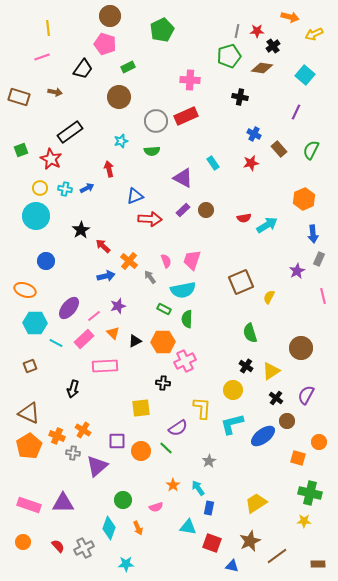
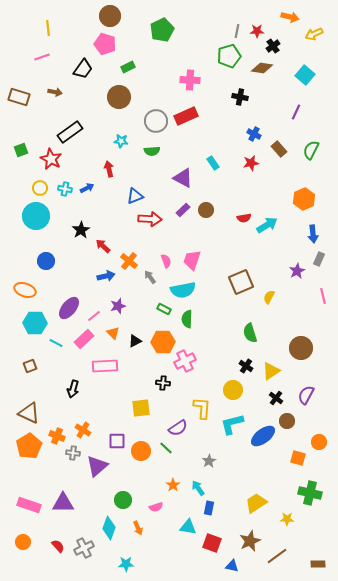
cyan star at (121, 141): rotated 24 degrees clockwise
yellow star at (304, 521): moved 17 px left, 2 px up
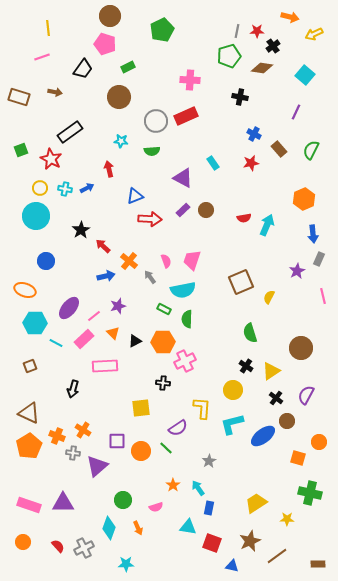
cyan arrow at (267, 225): rotated 35 degrees counterclockwise
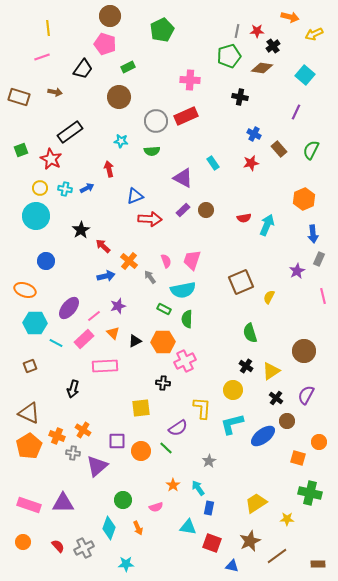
brown circle at (301, 348): moved 3 px right, 3 px down
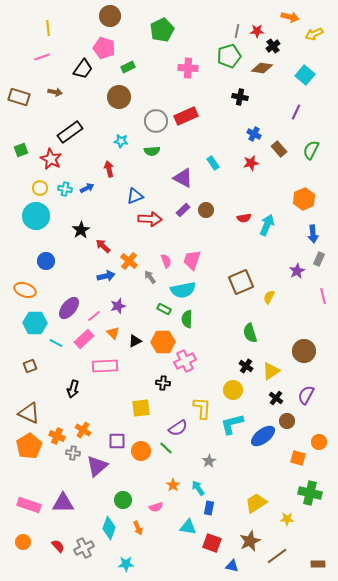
pink pentagon at (105, 44): moved 1 px left, 4 px down
pink cross at (190, 80): moved 2 px left, 12 px up
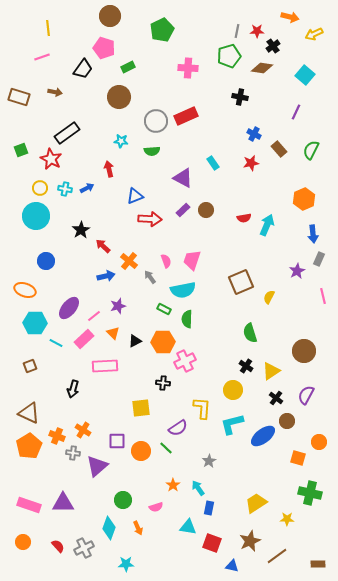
black rectangle at (70, 132): moved 3 px left, 1 px down
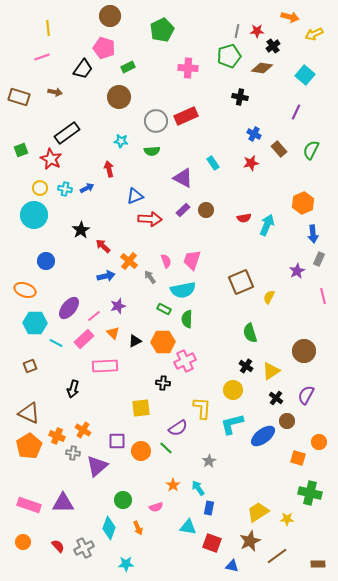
orange hexagon at (304, 199): moved 1 px left, 4 px down
cyan circle at (36, 216): moved 2 px left, 1 px up
yellow trapezoid at (256, 503): moved 2 px right, 9 px down
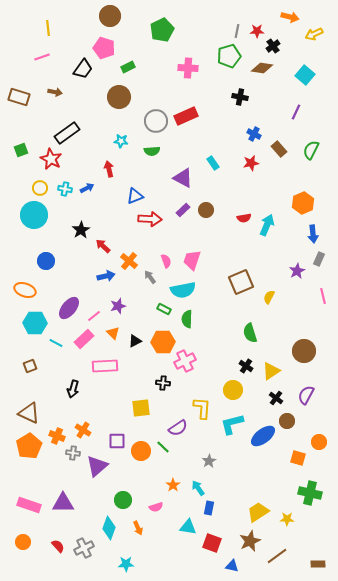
green line at (166, 448): moved 3 px left, 1 px up
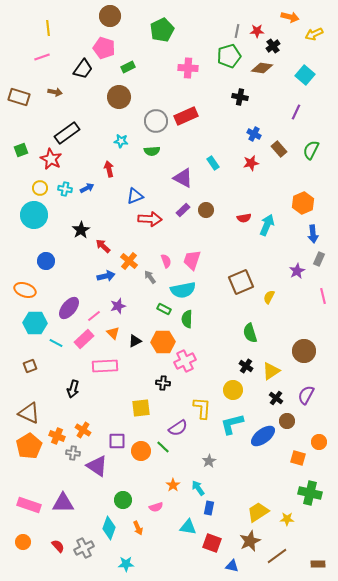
purple triangle at (97, 466): rotated 45 degrees counterclockwise
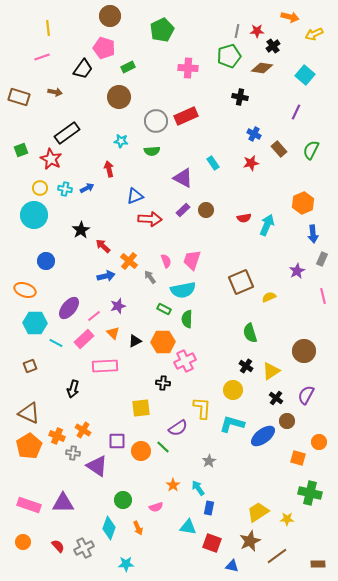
gray rectangle at (319, 259): moved 3 px right
yellow semicircle at (269, 297): rotated 40 degrees clockwise
cyan L-shape at (232, 424): rotated 30 degrees clockwise
